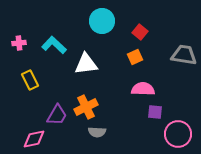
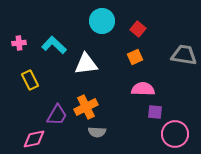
red square: moved 2 px left, 3 px up
pink circle: moved 3 px left
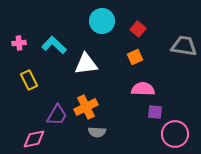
gray trapezoid: moved 9 px up
yellow rectangle: moved 1 px left
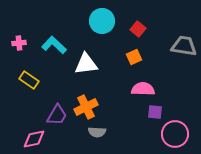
orange square: moved 1 px left
yellow rectangle: rotated 30 degrees counterclockwise
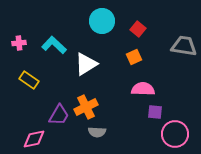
white triangle: rotated 25 degrees counterclockwise
purple trapezoid: moved 2 px right
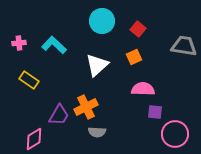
white triangle: moved 11 px right, 1 px down; rotated 10 degrees counterclockwise
pink diamond: rotated 20 degrees counterclockwise
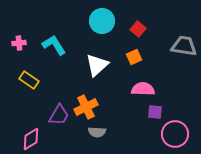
cyan L-shape: rotated 15 degrees clockwise
pink diamond: moved 3 px left
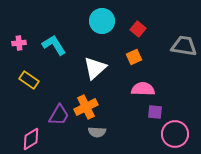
white triangle: moved 2 px left, 3 px down
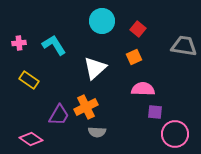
pink diamond: rotated 65 degrees clockwise
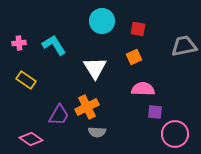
red square: rotated 28 degrees counterclockwise
gray trapezoid: rotated 20 degrees counterclockwise
white triangle: rotated 20 degrees counterclockwise
yellow rectangle: moved 3 px left
orange cross: moved 1 px right
